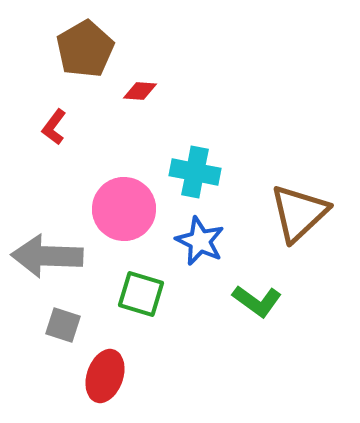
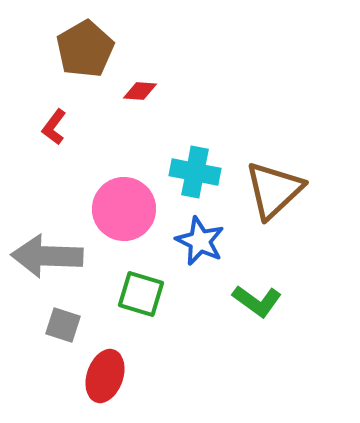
brown triangle: moved 25 px left, 23 px up
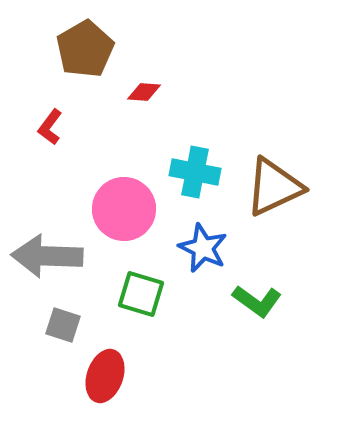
red diamond: moved 4 px right, 1 px down
red L-shape: moved 4 px left
brown triangle: moved 3 px up; rotated 18 degrees clockwise
blue star: moved 3 px right, 7 px down
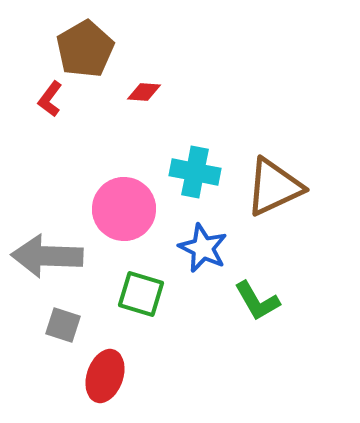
red L-shape: moved 28 px up
green L-shape: rotated 24 degrees clockwise
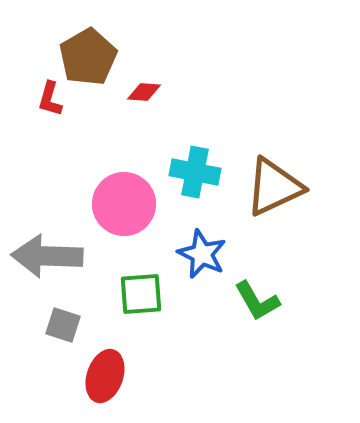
brown pentagon: moved 3 px right, 8 px down
red L-shape: rotated 21 degrees counterclockwise
pink circle: moved 5 px up
blue star: moved 1 px left, 6 px down
green square: rotated 21 degrees counterclockwise
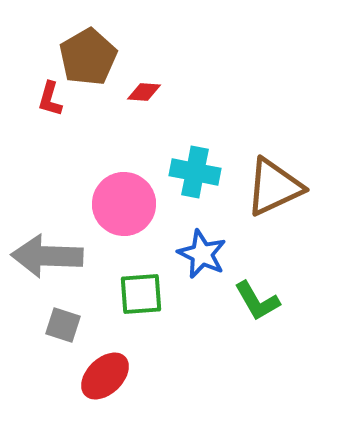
red ellipse: rotated 27 degrees clockwise
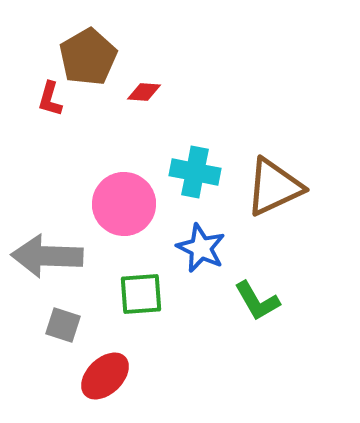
blue star: moved 1 px left, 6 px up
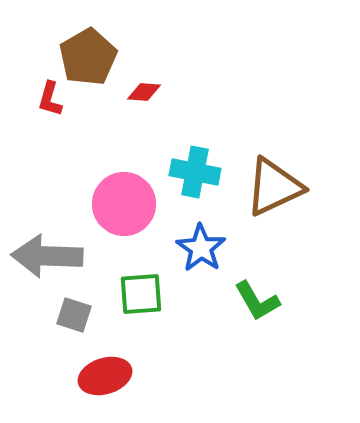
blue star: rotated 9 degrees clockwise
gray square: moved 11 px right, 10 px up
red ellipse: rotated 27 degrees clockwise
